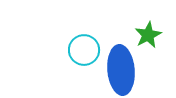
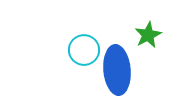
blue ellipse: moved 4 px left
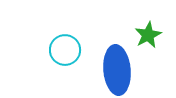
cyan circle: moved 19 px left
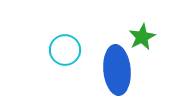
green star: moved 6 px left, 2 px down
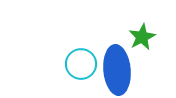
cyan circle: moved 16 px right, 14 px down
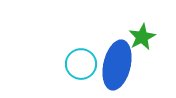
blue ellipse: moved 5 px up; rotated 18 degrees clockwise
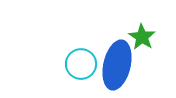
green star: rotated 12 degrees counterclockwise
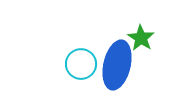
green star: moved 1 px left, 1 px down
